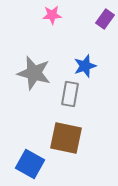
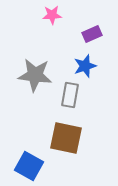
purple rectangle: moved 13 px left, 15 px down; rotated 30 degrees clockwise
gray star: moved 1 px right, 2 px down; rotated 8 degrees counterclockwise
gray rectangle: moved 1 px down
blue square: moved 1 px left, 2 px down
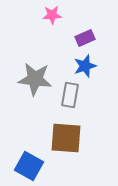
purple rectangle: moved 7 px left, 4 px down
gray star: moved 4 px down
brown square: rotated 8 degrees counterclockwise
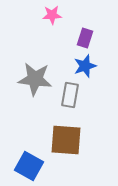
purple rectangle: rotated 48 degrees counterclockwise
brown square: moved 2 px down
